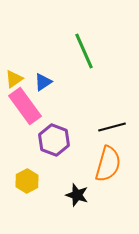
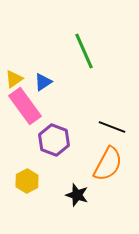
black line: rotated 36 degrees clockwise
orange semicircle: rotated 12 degrees clockwise
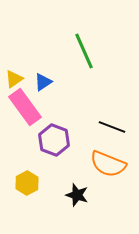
pink rectangle: moved 1 px down
orange semicircle: rotated 84 degrees clockwise
yellow hexagon: moved 2 px down
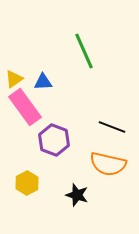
blue triangle: rotated 30 degrees clockwise
orange semicircle: rotated 9 degrees counterclockwise
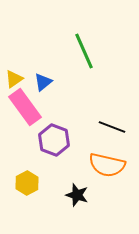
blue triangle: rotated 36 degrees counterclockwise
orange semicircle: moved 1 px left, 1 px down
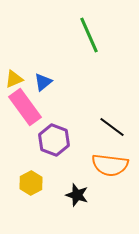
green line: moved 5 px right, 16 px up
yellow triangle: rotated 12 degrees clockwise
black line: rotated 16 degrees clockwise
orange semicircle: moved 3 px right; rotated 6 degrees counterclockwise
yellow hexagon: moved 4 px right
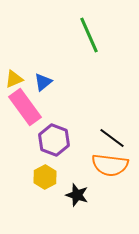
black line: moved 11 px down
yellow hexagon: moved 14 px right, 6 px up
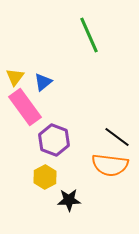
yellow triangle: moved 1 px right, 2 px up; rotated 30 degrees counterclockwise
black line: moved 5 px right, 1 px up
black star: moved 8 px left, 5 px down; rotated 20 degrees counterclockwise
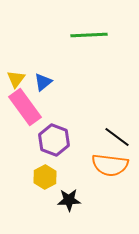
green line: rotated 69 degrees counterclockwise
yellow triangle: moved 1 px right, 2 px down
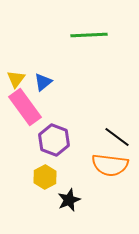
black star: rotated 20 degrees counterclockwise
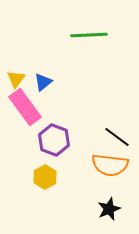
black star: moved 40 px right, 9 px down
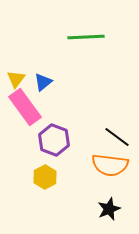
green line: moved 3 px left, 2 px down
